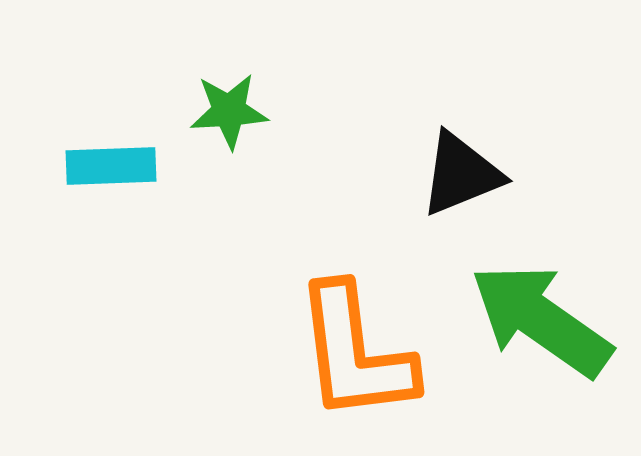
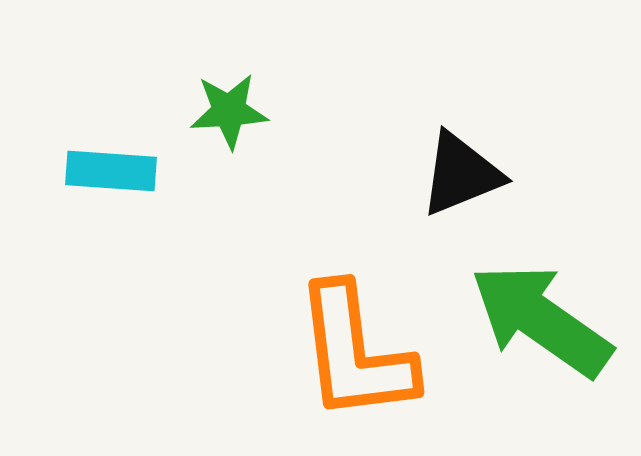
cyan rectangle: moved 5 px down; rotated 6 degrees clockwise
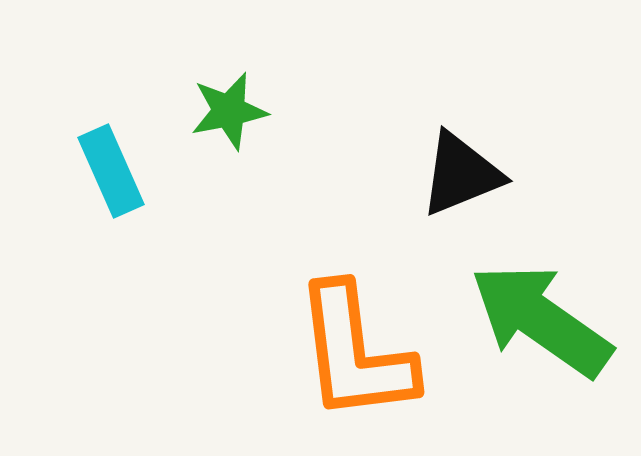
green star: rotated 8 degrees counterclockwise
cyan rectangle: rotated 62 degrees clockwise
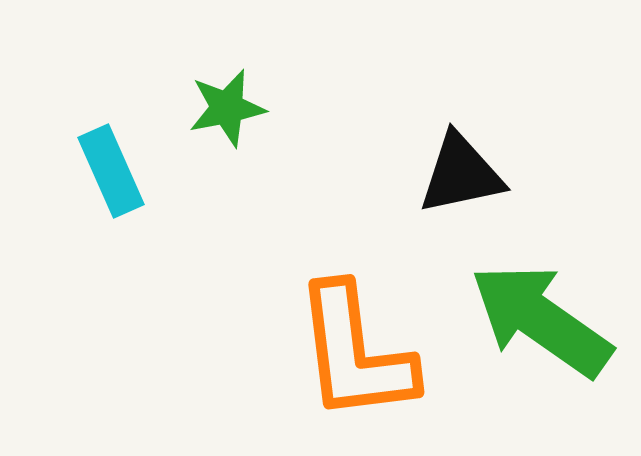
green star: moved 2 px left, 3 px up
black triangle: rotated 10 degrees clockwise
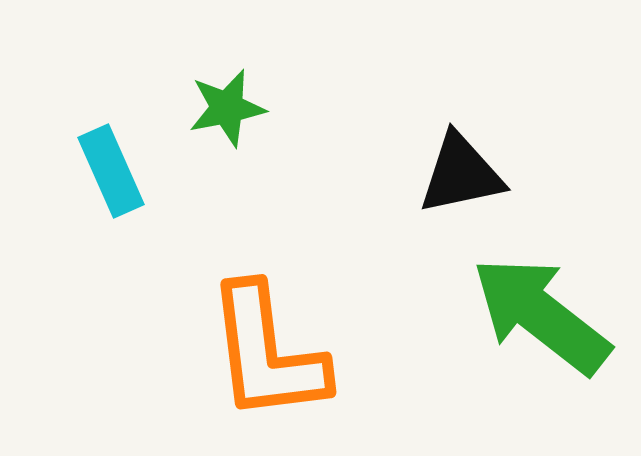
green arrow: moved 5 px up; rotated 3 degrees clockwise
orange L-shape: moved 88 px left
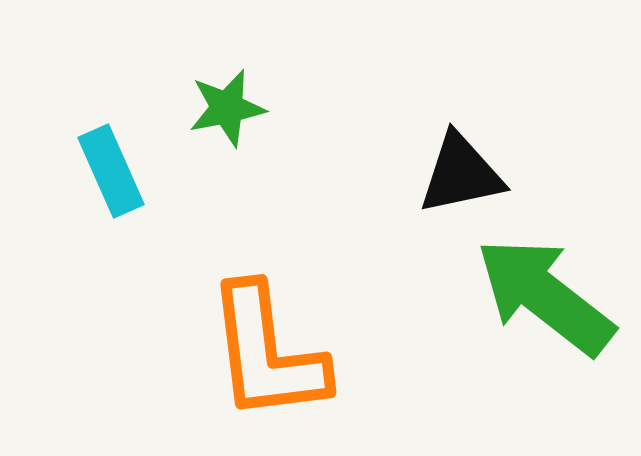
green arrow: moved 4 px right, 19 px up
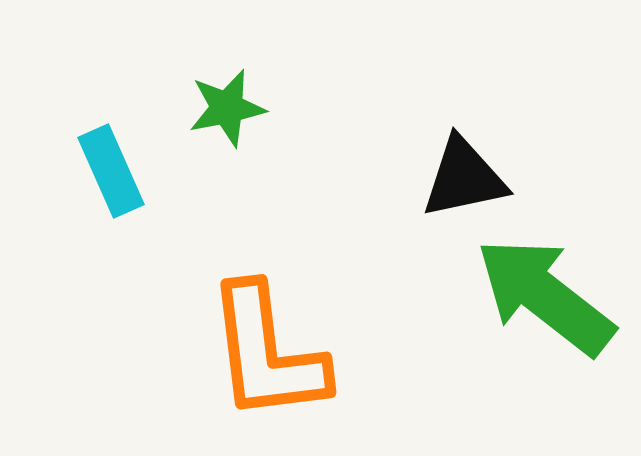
black triangle: moved 3 px right, 4 px down
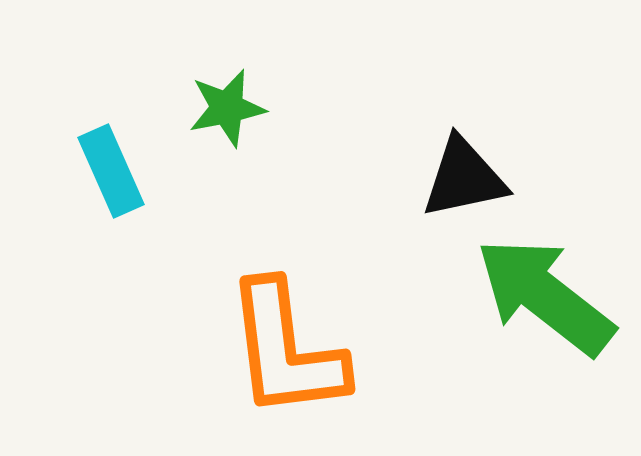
orange L-shape: moved 19 px right, 3 px up
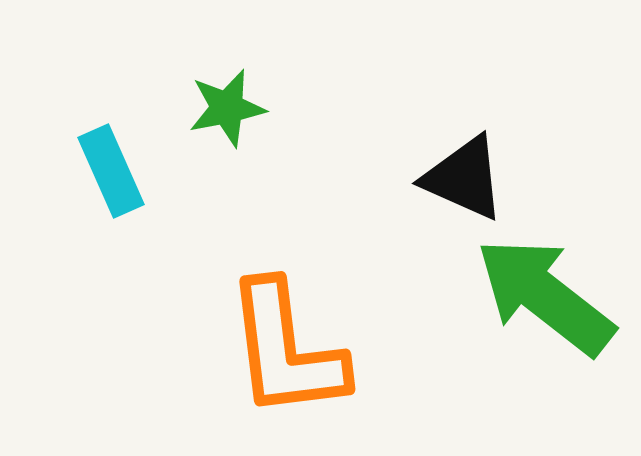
black triangle: rotated 36 degrees clockwise
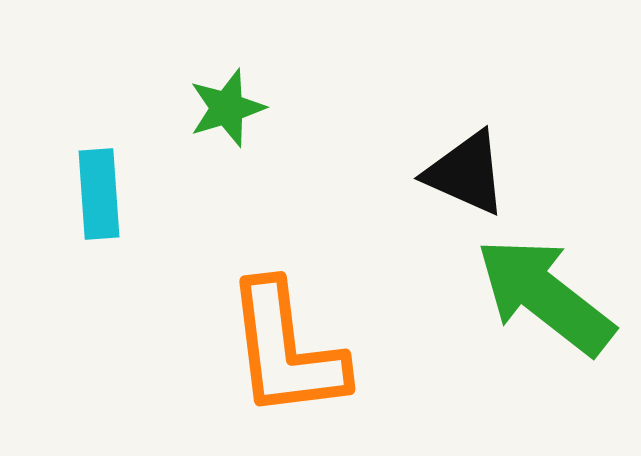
green star: rotated 6 degrees counterclockwise
cyan rectangle: moved 12 px left, 23 px down; rotated 20 degrees clockwise
black triangle: moved 2 px right, 5 px up
